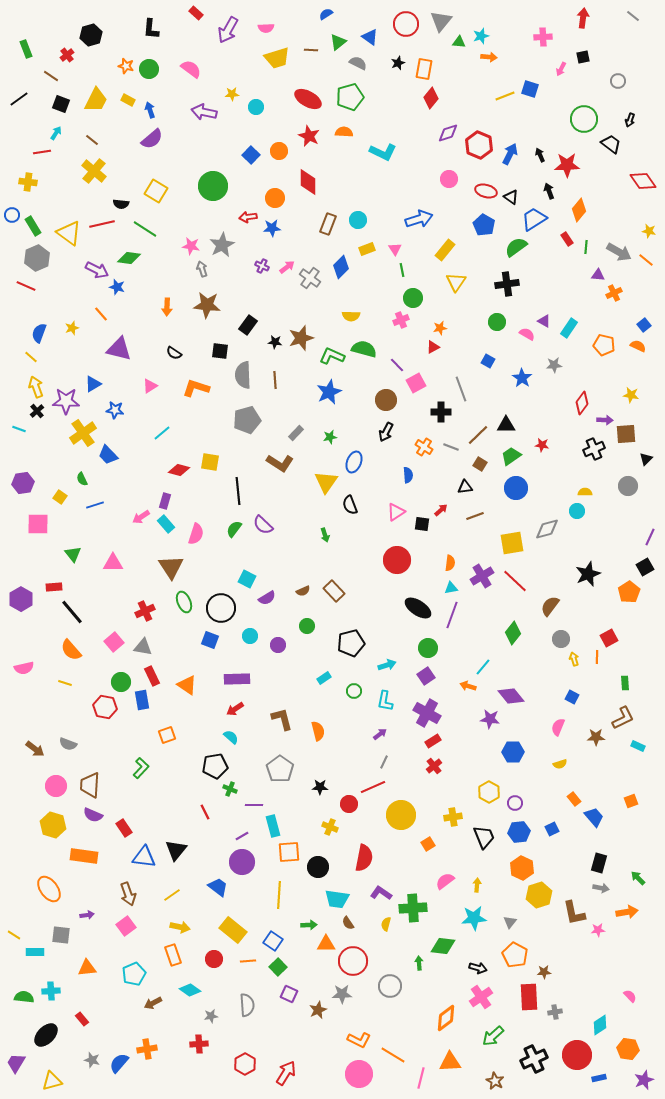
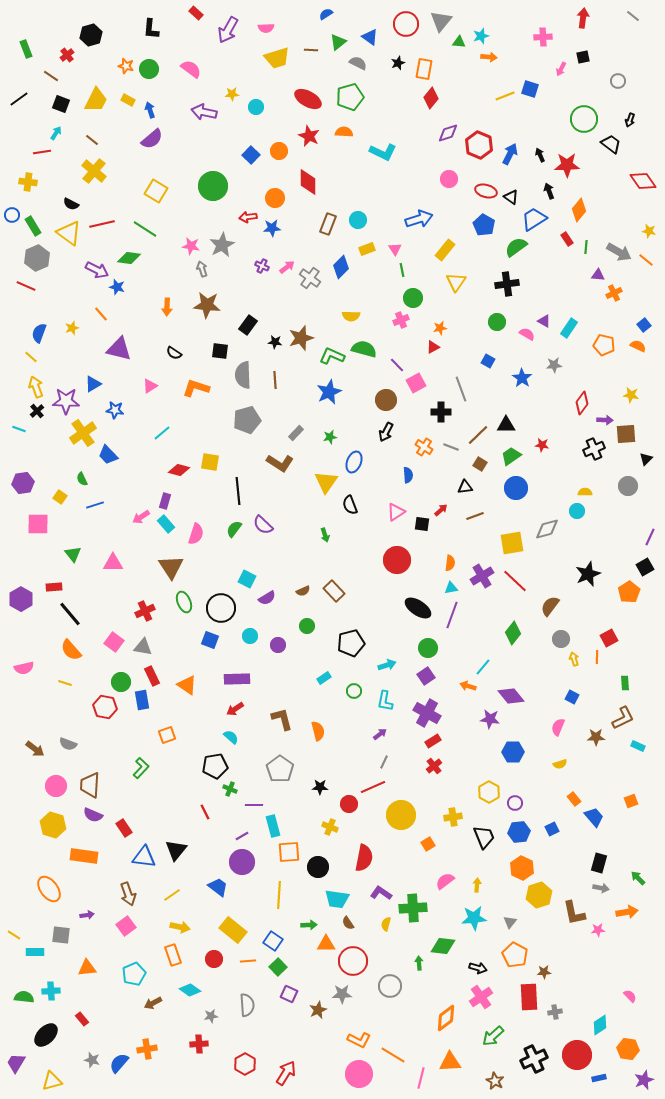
black semicircle at (121, 204): moved 50 px left; rotated 21 degrees clockwise
black line at (72, 612): moved 2 px left, 2 px down
pink square at (114, 642): rotated 12 degrees counterclockwise
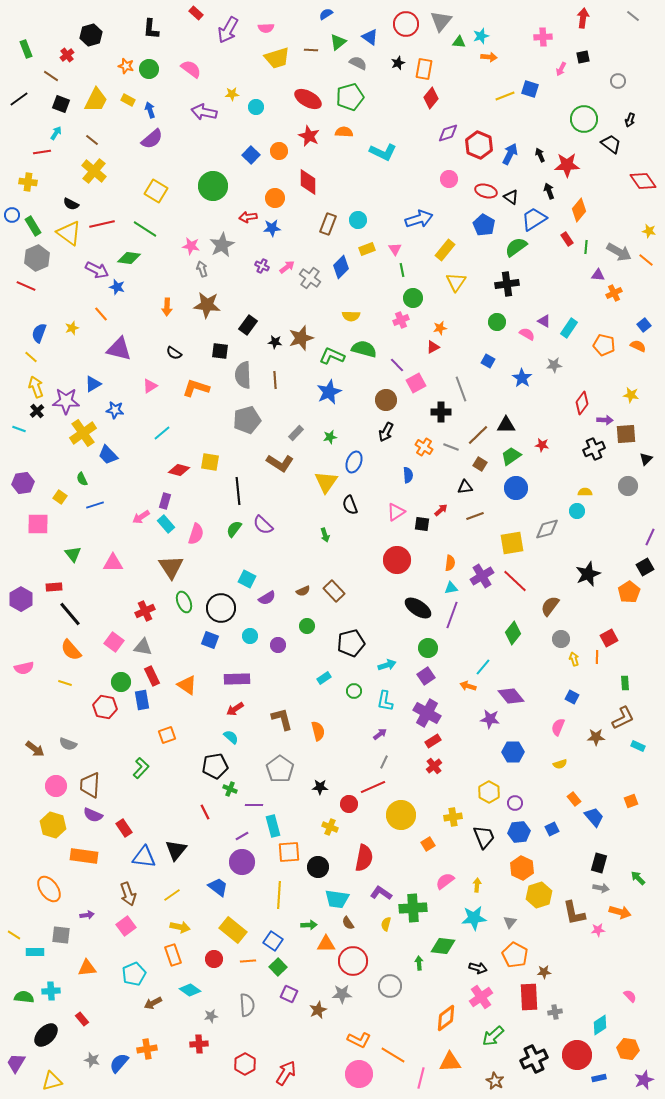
orange arrow at (627, 912): moved 7 px left; rotated 25 degrees clockwise
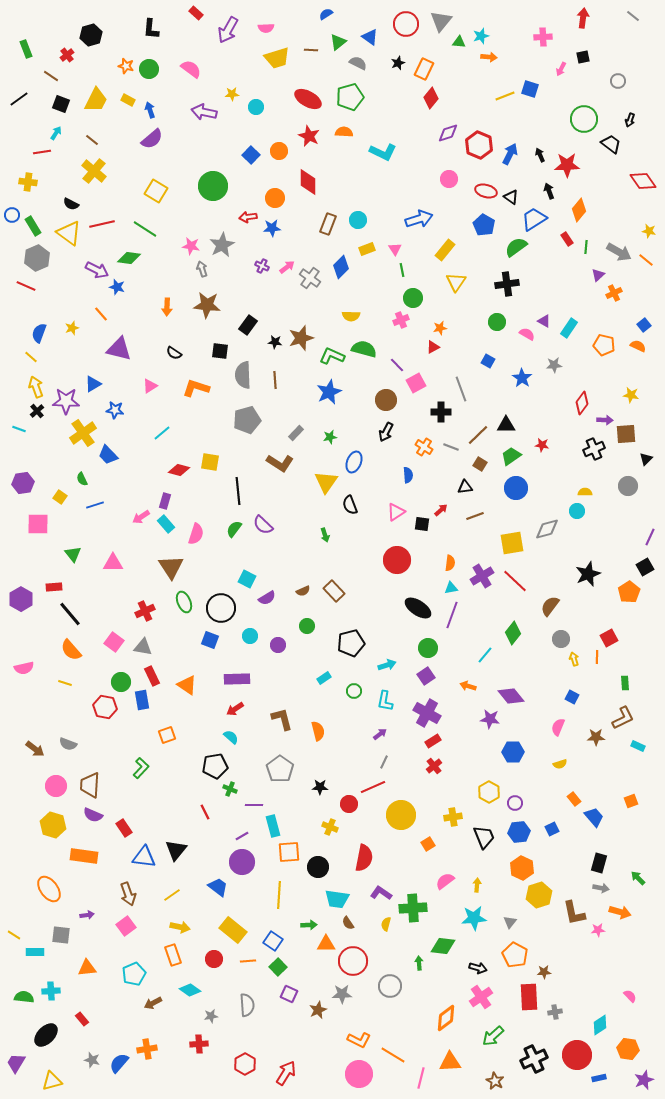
orange rectangle at (424, 69): rotated 15 degrees clockwise
purple triangle at (598, 275): rotated 48 degrees counterclockwise
cyan line at (483, 667): moved 2 px right, 12 px up
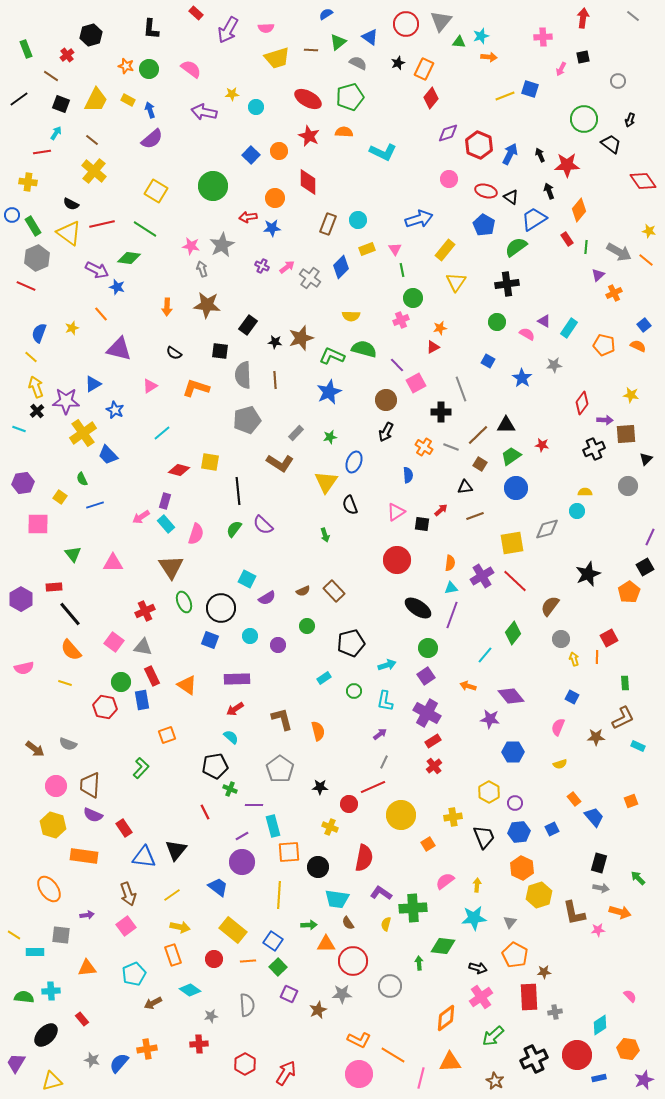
blue star at (115, 410): rotated 18 degrees clockwise
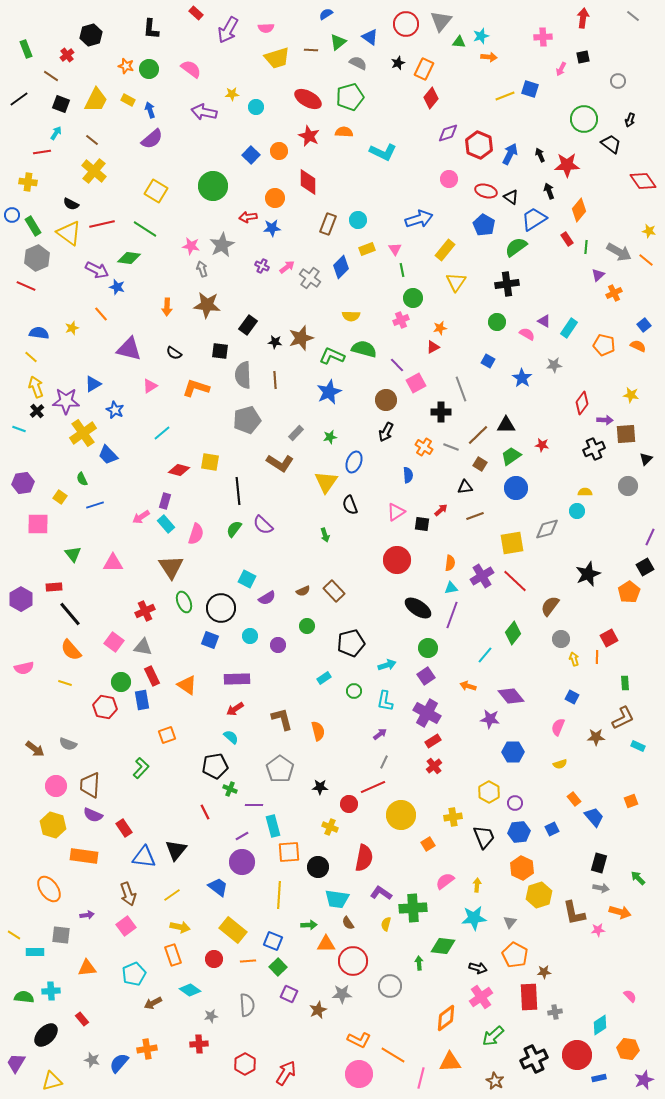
blue semicircle at (39, 333): rotated 78 degrees clockwise
purple triangle at (119, 349): moved 10 px right
blue square at (273, 941): rotated 12 degrees counterclockwise
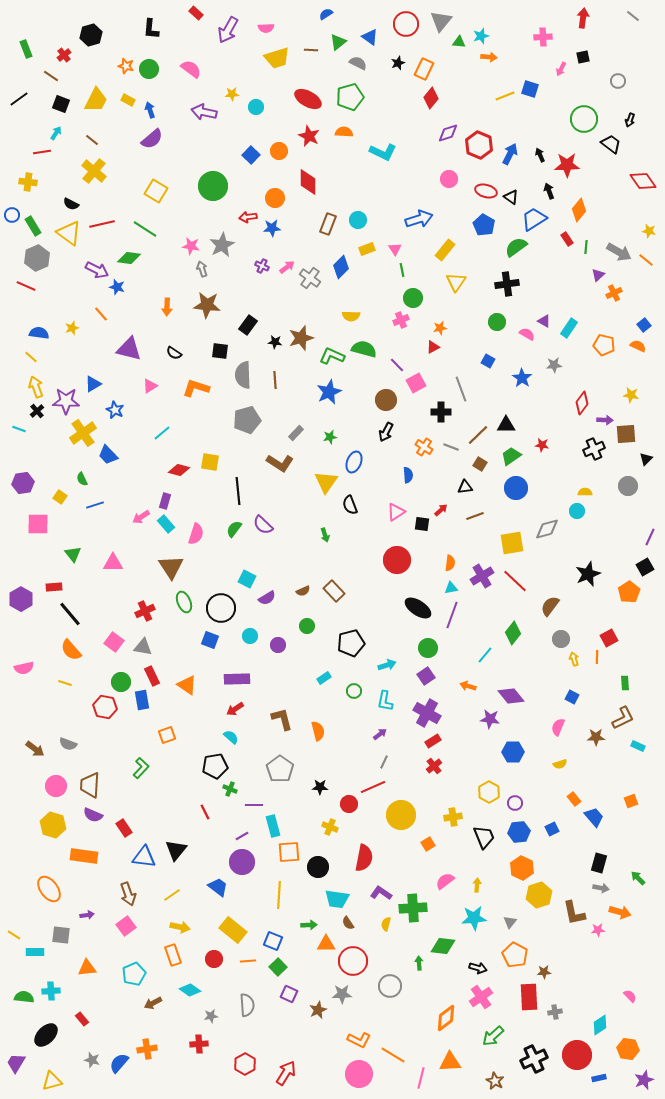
red cross at (67, 55): moved 3 px left
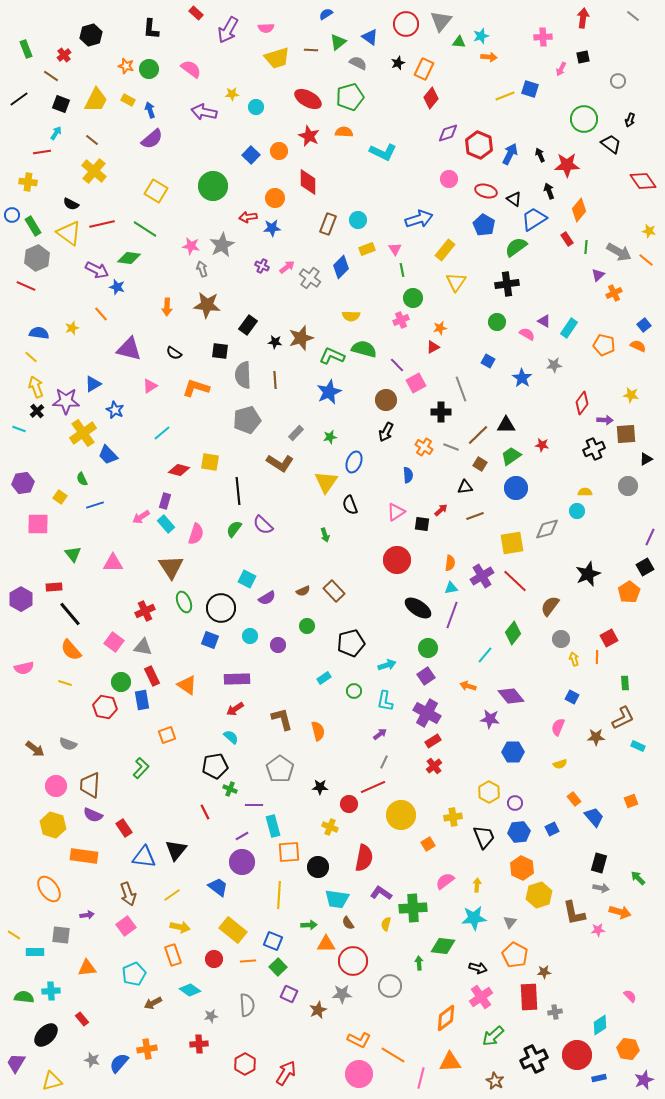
black triangle at (511, 197): moved 3 px right, 2 px down
black triangle at (646, 459): rotated 16 degrees clockwise
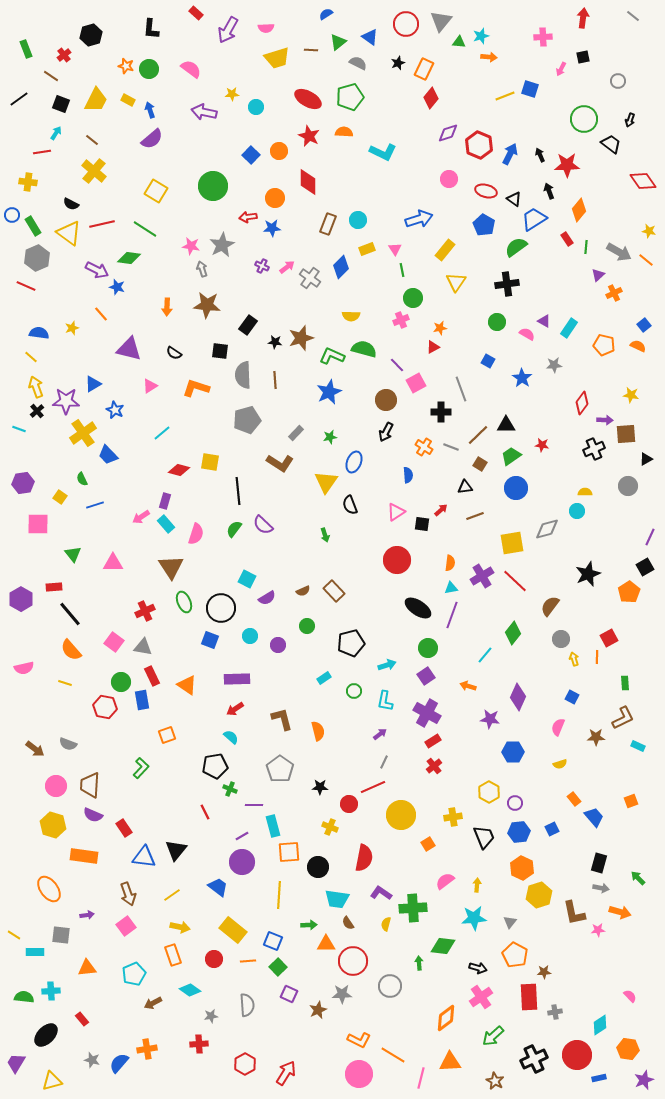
purple diamond at (511, 696): moved 7 px right, 1 px down; rotated 64 degrees clockwise
